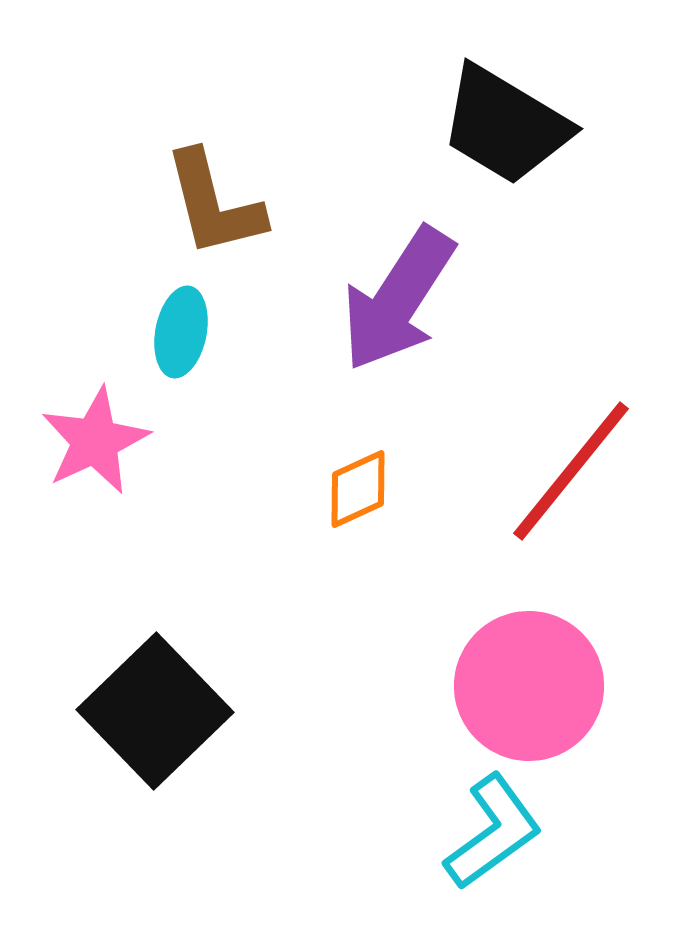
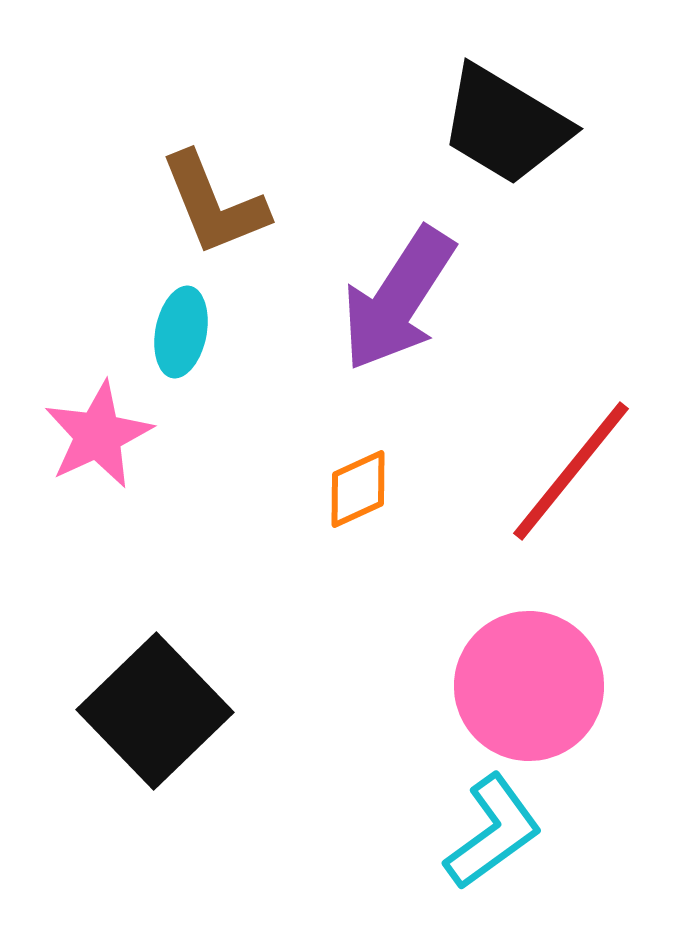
brown L-shape: rotated 8 degrees counterclockwise
pink star: moved 3 px right, 6 px up
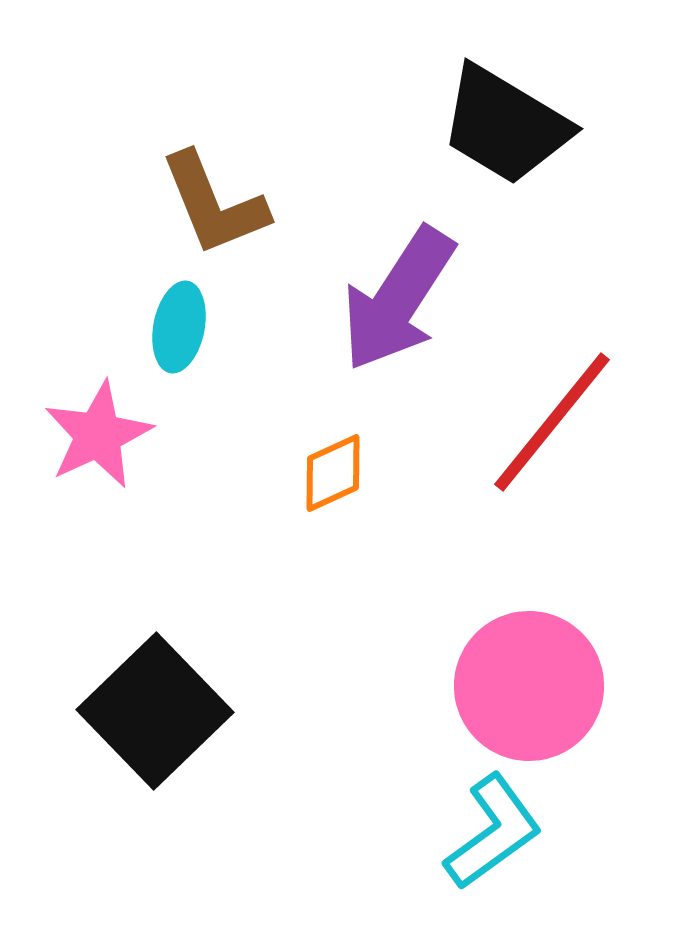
cyan ellipse: moved 2 px left, 5 px up
red line: moved 19 px left, 49 px up
orange diamond: moved 25 px left, 16 px up
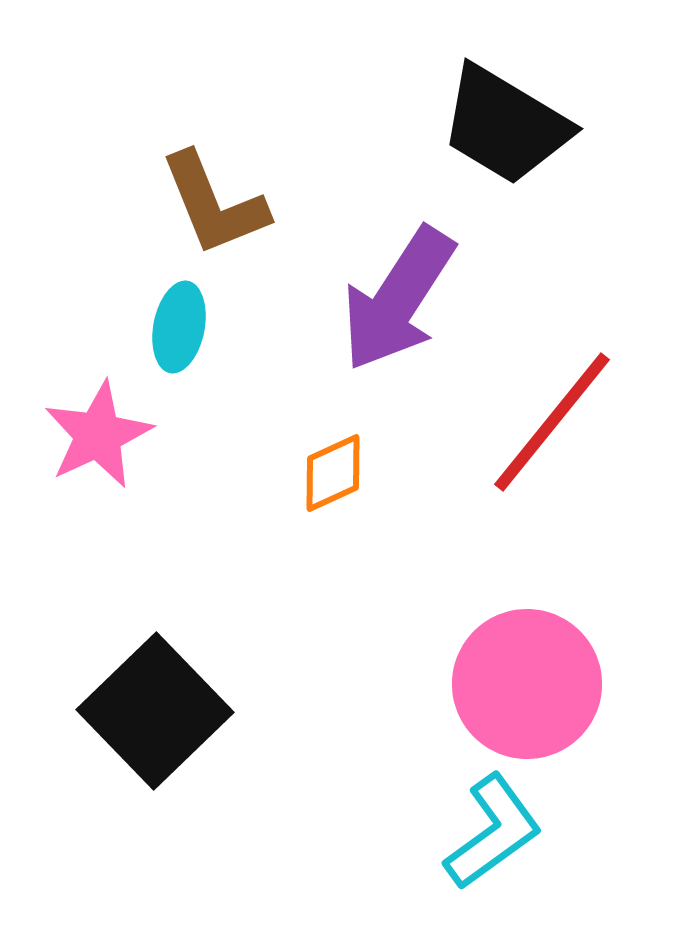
pink circle: moved 2 px left, 2 px up
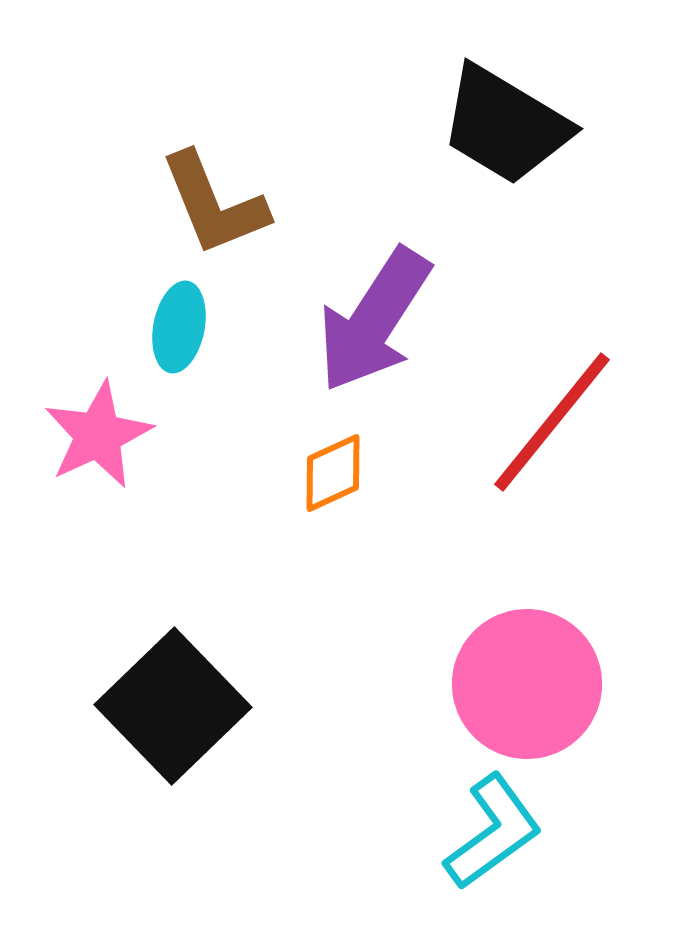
purple arrow: moved 24 px left, 21 px down
black square: moved 18 px right, 5 px up
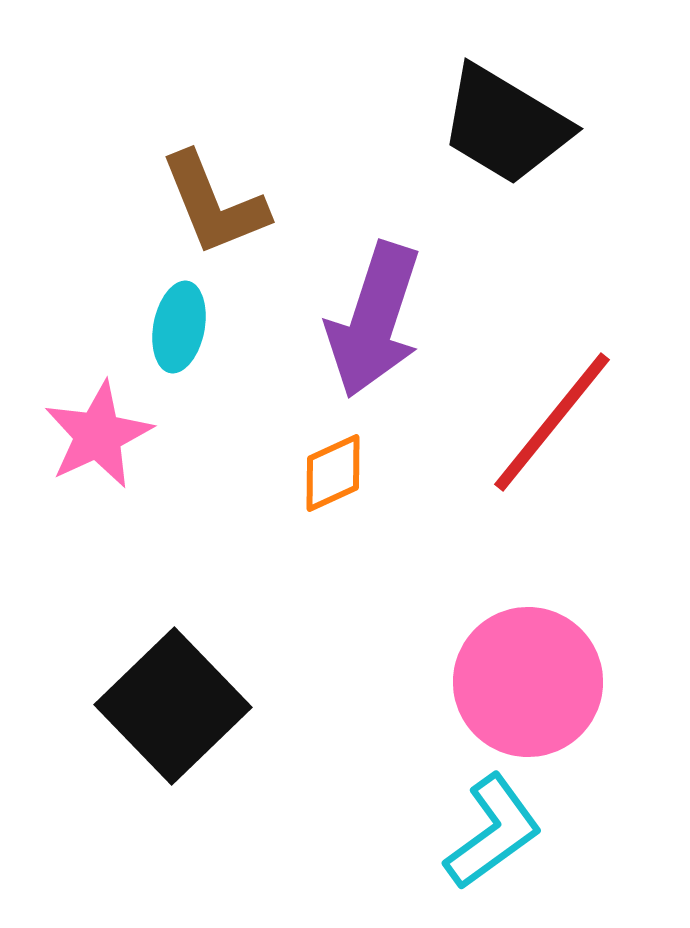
purple arrow: rotated 15 degrees counterclockwise
pink circle: moved 1 px right, 2 px up
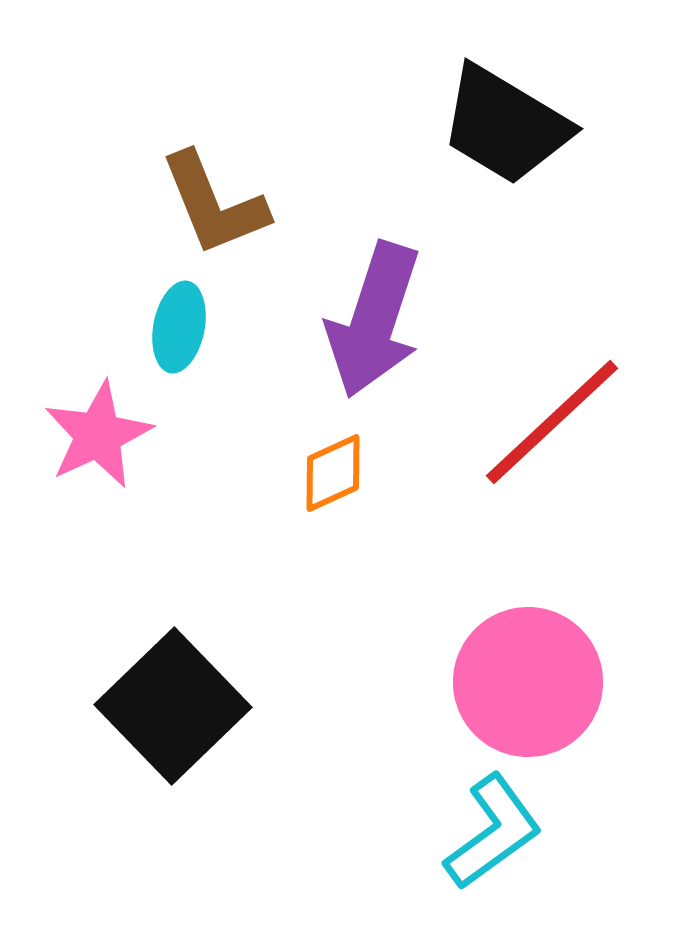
red line: rotated 8 degrees clockwise
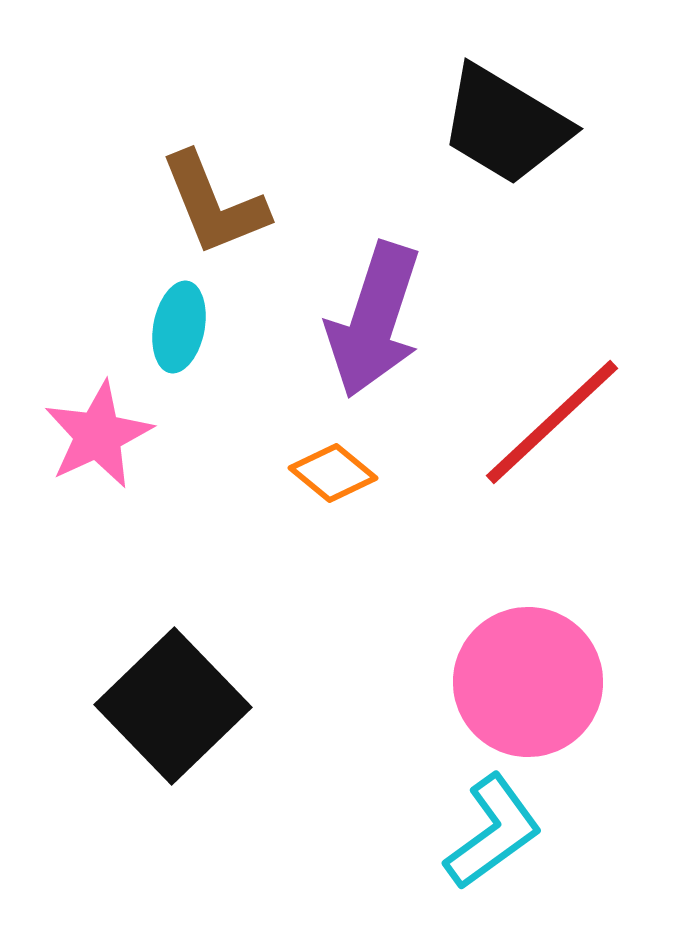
orange diamond: rotated 64 degrees clockwise
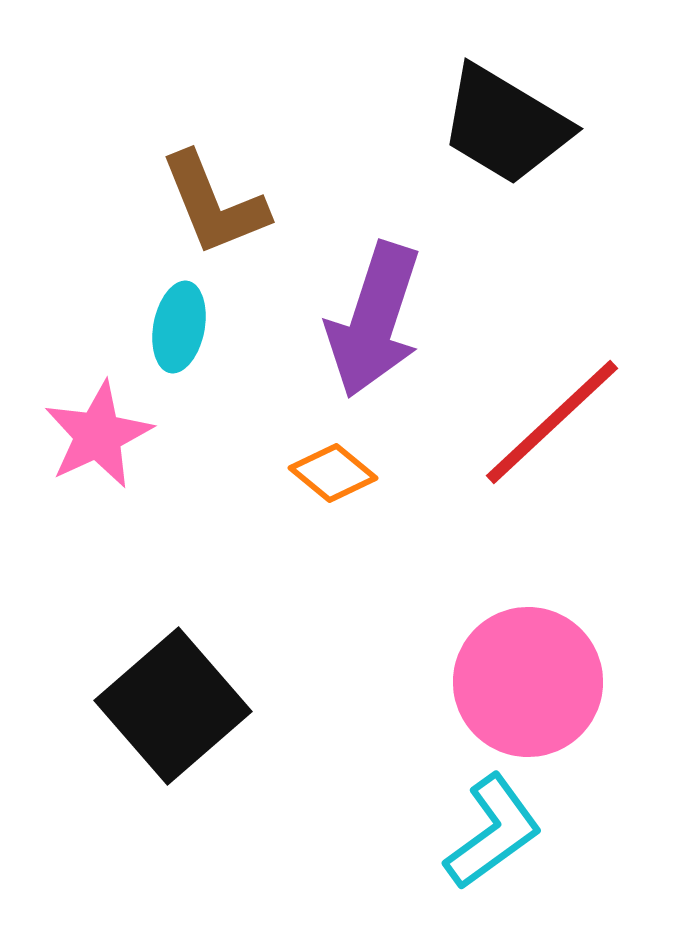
black square: rotated 3 degrees clockwise
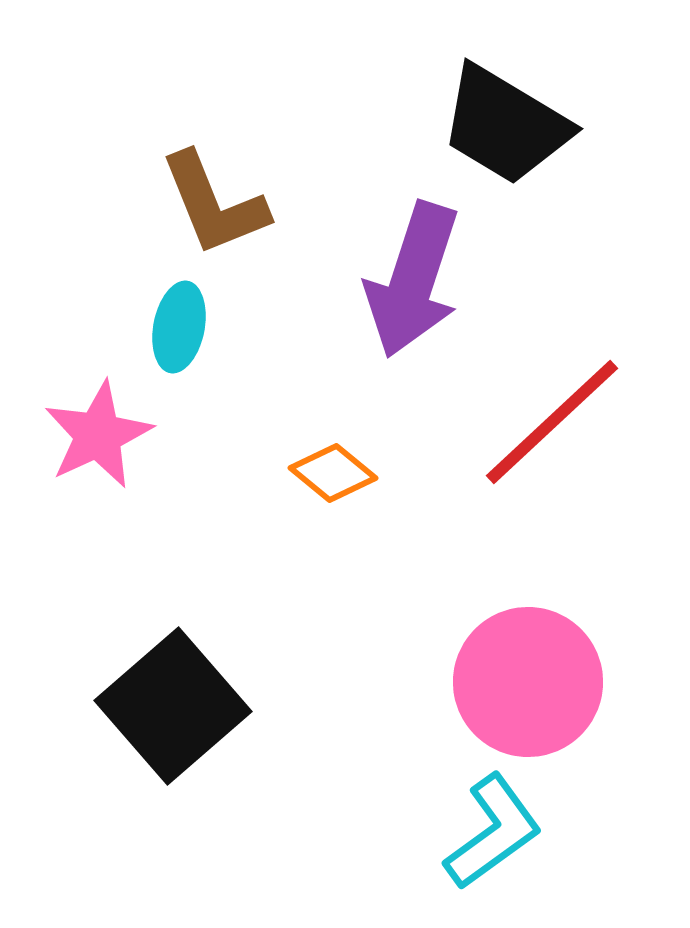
purple arrow: moved 39 px right, 40 px up
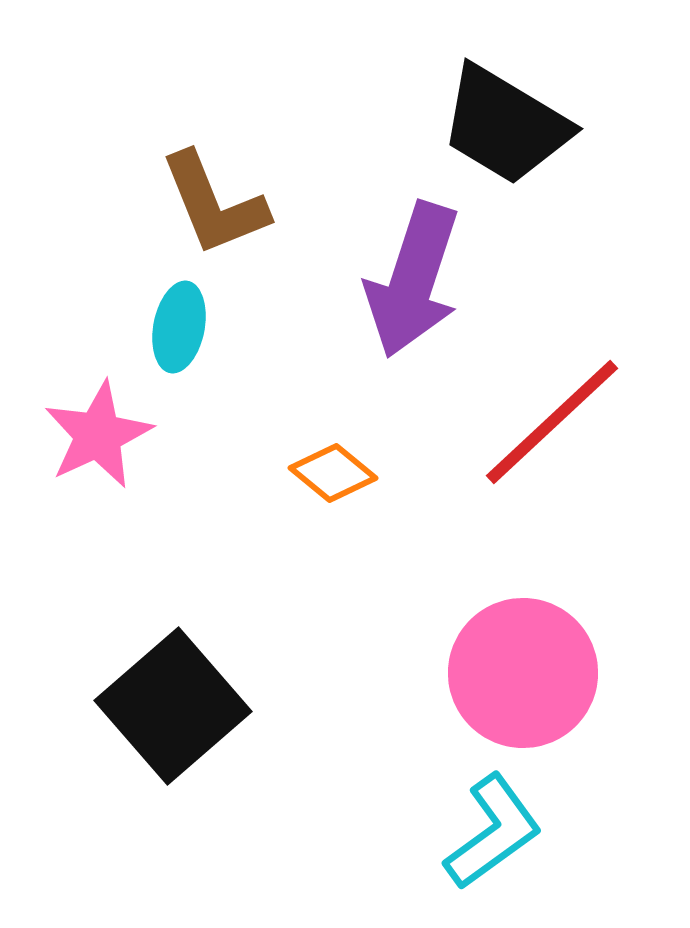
pink circle: moved 5 px left, 9 px up
